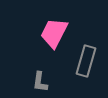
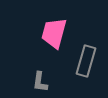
pink trapezoid: rotated 12 degrees counterclockwise
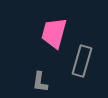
gray rectangle: moved 4 px left
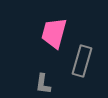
gray L-shape: moved 3 px right, 2 px down
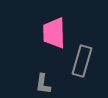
pink trapezoid: rotated 16 degrees counterclockwise
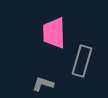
gray L-shape: rotated 100 degrees clockwise
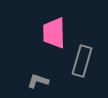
gray L-shape: moved 5 px left, 3 px up
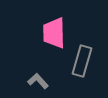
gray L-shape: rotated 30 degrees clockwise
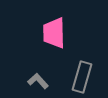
gray rectangle: moved 16 px down
